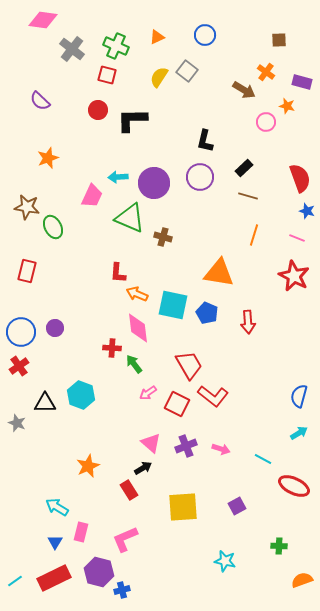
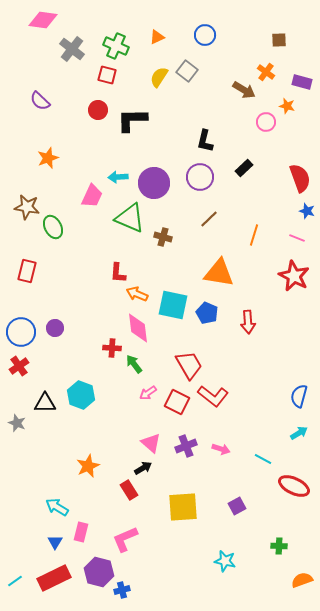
brown line at (248, 196): moved 39 px left, 23 px down; rotated 60 degrees counterclockwise
red square at (177, 404): moved 2 px up
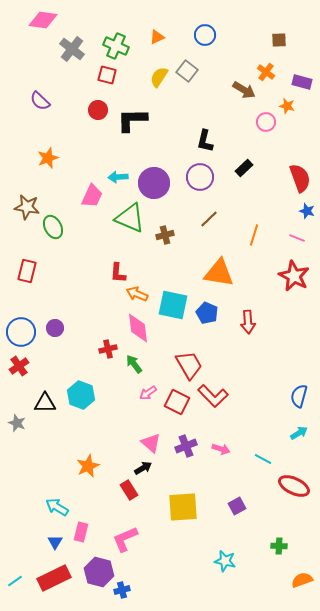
brown cross at (163, 237): moved 2 px right, 2 px up; rotated 30 degrees counterclockwise
red cross at (112, 348): moved 4 px left, 1 px down; rotated 18 degrees counterclockwise
red L-shape at (213, 396): rotated 8 degrees clockwise
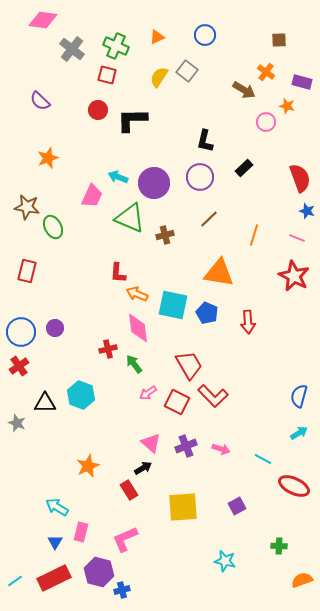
cyan arrow at (118, 177): rotated 24 degrees clockwise
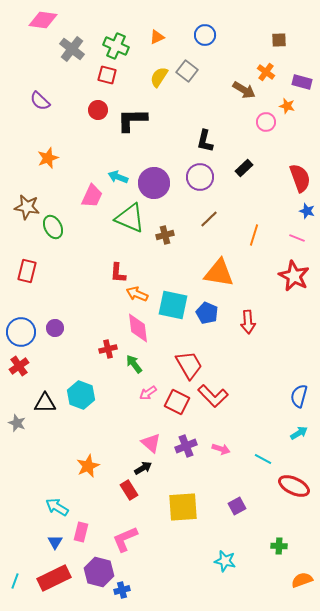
cyan line at (15, 581): rotated 35 degrees counterclockwise
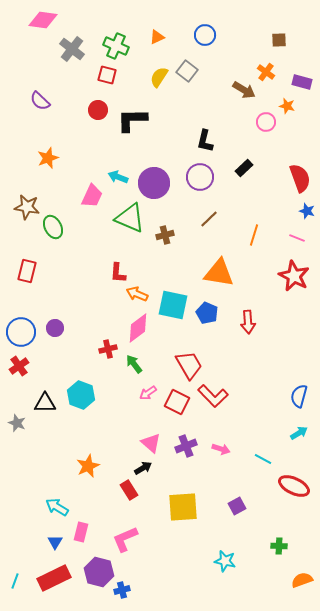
pink diamond at (138, 328): rotated 60 degrees clockwise
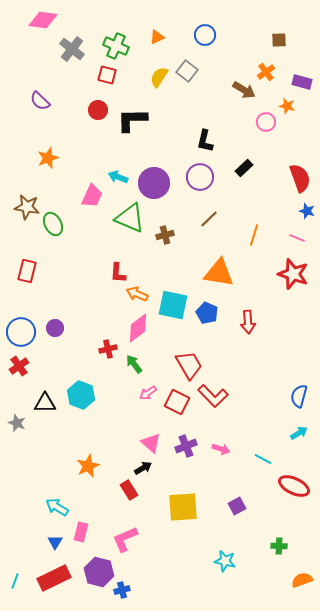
orange cross at (266, 72): rotated 18 degrees clockwise
green ellipse at (53, 227): moved 3 px up
red star at (294, 276): moved 1 px left, 2 px up; rotated 8 degrees counterclockwise
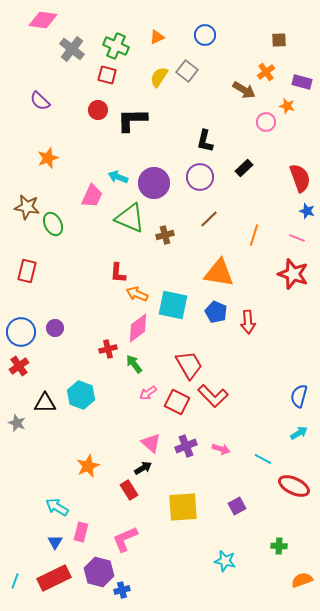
blue pentagon at (207, 313): moved 9 px right, 1 px up
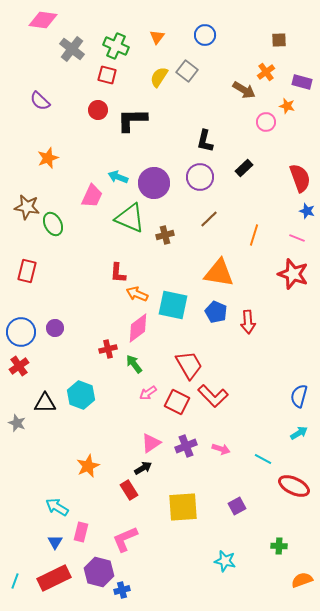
orange triangle at (157, 37): rotated 28 degrees counterclockwise
pink triangle at (151, 443): rotated 45 degrees clockwise
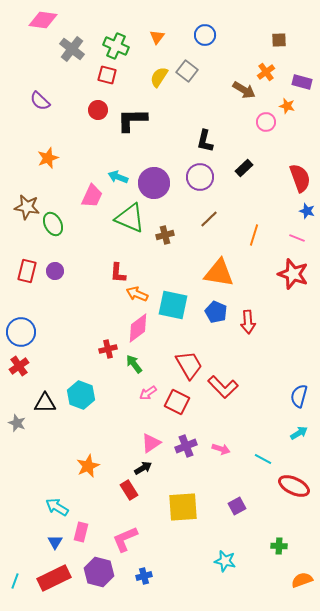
purple circle at (55, 328): moved 57 px up
red L-shape at (213, 396): moved 10 px right, 9 px up
blue cross at (122, 590): moved 22 px right, 14 px up
